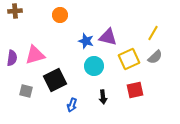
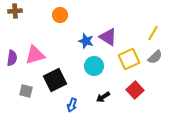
purple triangle: rotated 18 degrees clockwise
red square: rotated 30 degrees counterclockwise
black arrow: rotated 64 degrees clockwise
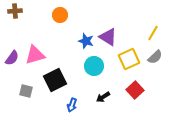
purple semicircle: rotated 28 degrees clockwise
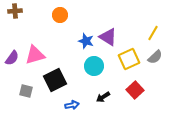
blue arrow: rotated 120 degrees counterclockwise
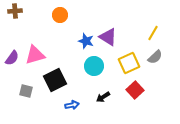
yellow square: moved 4 px down
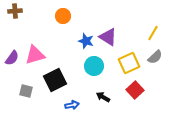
orange circle: moved 3 px right, 1 px down
black arrow: rotated 64 degrees clockwise
